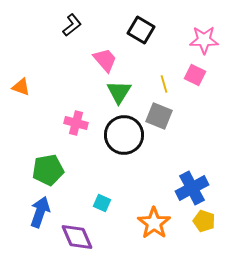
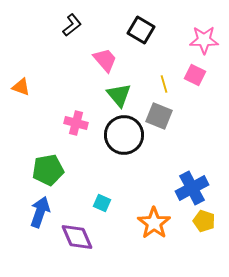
green triangle: moved 3 px down; rotated 12 degrees counterclockwise
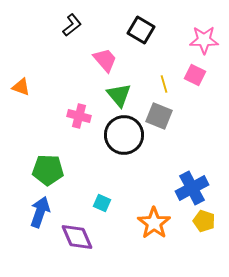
pink cross: moved 3 px right, 7 px up
green pentagon: rotated 12 degrees clockwise
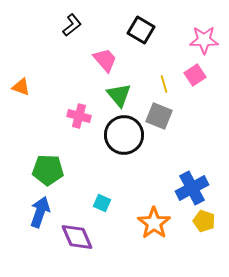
pink square: rotated 30 degrees clockwise
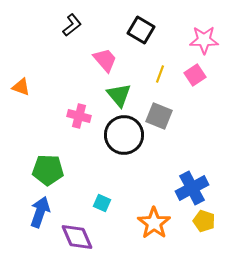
yellow line: moved 4 px left, 10 px up; rotated 36 degrees clockwise
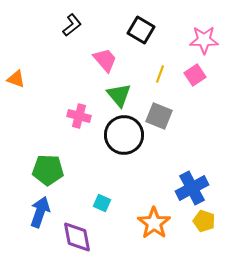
orange triangle: moved 5 px left, 8 px up
purple diamond: rotated 12 degrees clockwise
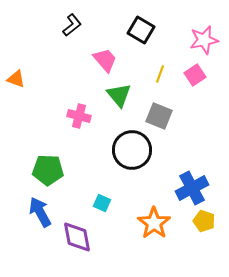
pink star: rotated 12 degrees counterclockwise
black circle: moved 8 px right, 15 px down
blue arrow: rotated 48 degrees counterclockwise
